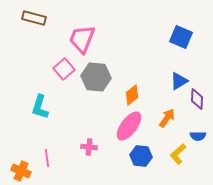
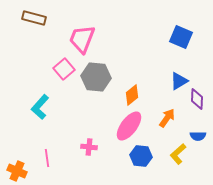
cyan L-shape: rotated 25 degrees clockwise
orange cross: moved 4 px left
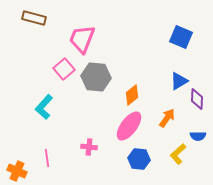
cyan L-shape: moved 4 px right
blue hexagon: moved 2 px left, 3 px down
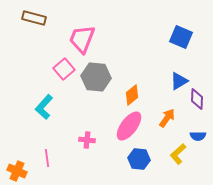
pink cross: moved 2 px left, 7 px up
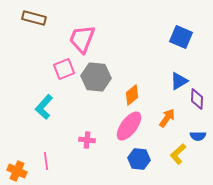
pink square: rotated 20 degrees clockwise
pink line: moved 1 px left, 3 px down
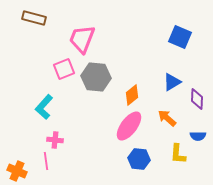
blue square: moved 1 px left
blue triangle: moved 7 px left, 1 px down
orange arrow: rotated 84 degrees counterclockwise
pink cross: moved 32 px left
yellow L-shape: rotated 45 degrees counterclockwise
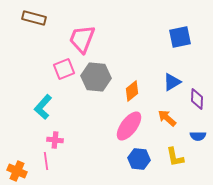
blue square: rotated 35 degrees counterclockwise
orange diamond: moved 4 px up
cyan L-shape: moved 1 px left
yellow L-shape: moved 3 px left, 3 px down; rotated 15 degrees counterclockwise
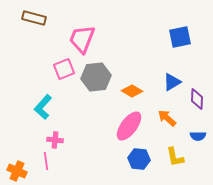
gray hexagon: rotated 12 degrees counterclockwise
orange diamond: rotated 70 degrees clockwise
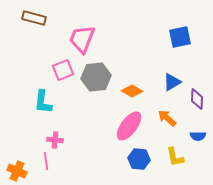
pink square: moved 1 px left, 1 px down
cyan L-shape: moved 5 px up; rotated 35 degrees counterclockwise
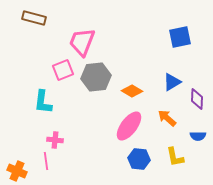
pink trapezoid: moved 3 px down
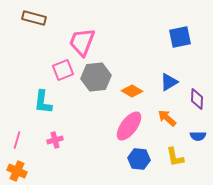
blue triangle: moved 3 px left
pink cross: rotated 21 degrees counterclockwise
pink line: moved 29 px left, 21 px up; rotated 24 degrees clockwise
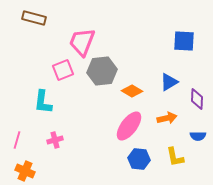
blue square: moved 4 px right, 4 px down; rotated 15 degrees clockwise
gray hexagon: moved 6 px right, 6 px up
orange arrow: rotated 126 degrees clockwise
orange cross: moved 8 px right
